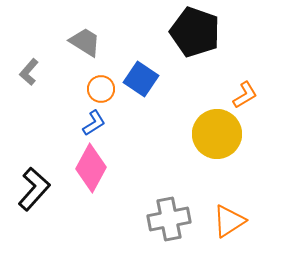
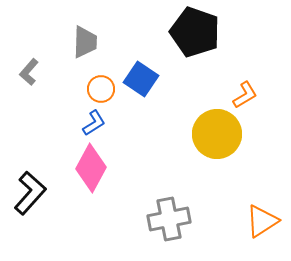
gray trapezoid: rotated 60 degrees clockwise
black L-shape: moved 4 px left, 4 px down
orange triangle: moved 33 px right
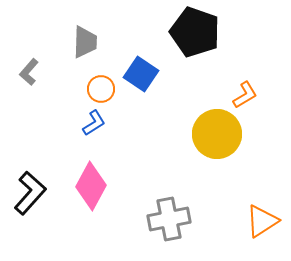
blue square: moved 5 px up
pink diamond: moved 18 px down
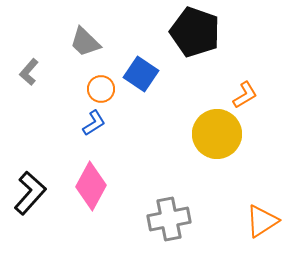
gray trapezoid: rotated 132 degrees clockwise
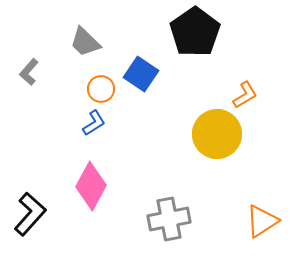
black pentagon: rotated 18 degrees clockwise
black L-shape: moved 21 px down
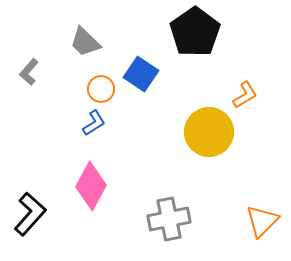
yellow circle: moved 8 px left, 2 px up
orange triangle: rotated 12 degrees counterclockwise
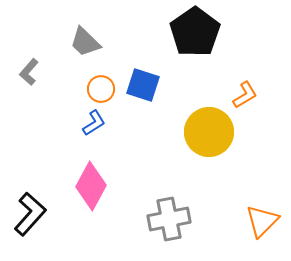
blue square: moved 2 px right, 11 px down; rotated 16 degrees counterclockwise
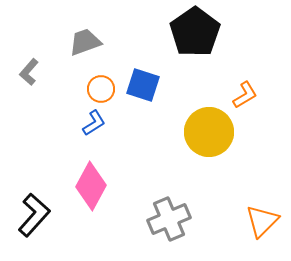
gray trapezoid: rotated 116 degrees clockwise
black L-shape: moved 4 px right, 1 px down
gray cross: rotated 12 degrees counterclockwise
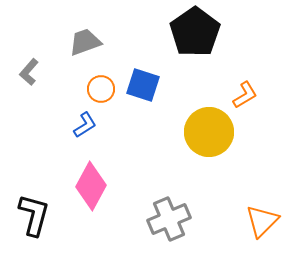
blue L-shape: moved 9 px left, 2 px down
black L-shape: rotated 27 degrees counterclockwise
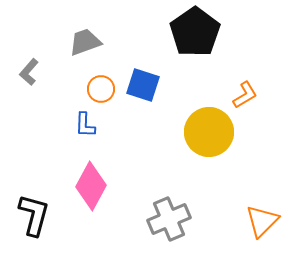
blue L-shape: rotated 124 degrees clockwise
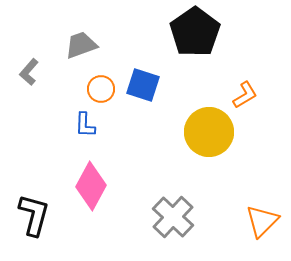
gray trapezoid: moved 4 px left, 3 px down
gray cross: moved 4 px right, 2 px up; rotated 24 degrees counterclockwise
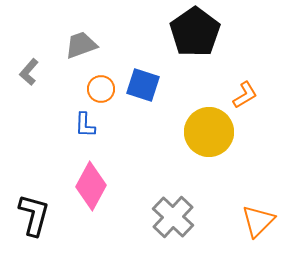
orange triangle: moved 4 px left
